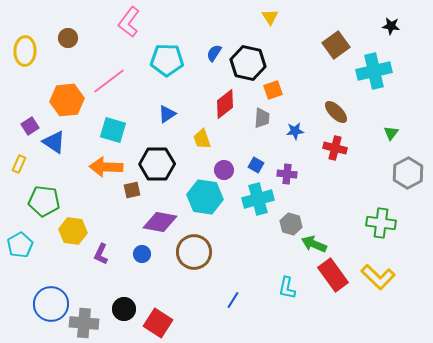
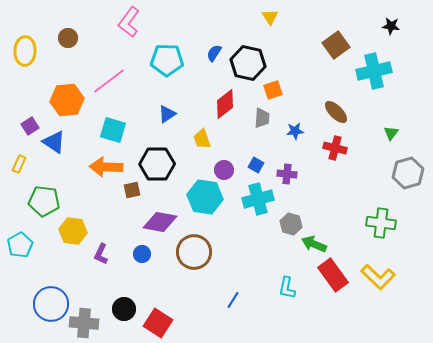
gray hexagon at (408, 173): rotated 12 degrees clockwise
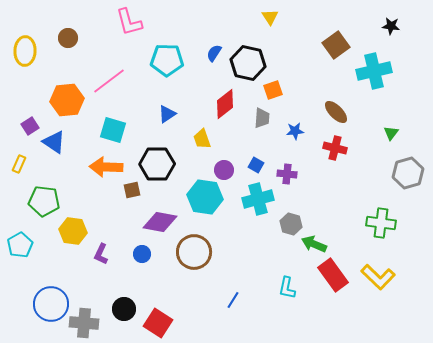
pink L-shape at (129, 22): rotated 52 degrees counterclockwise
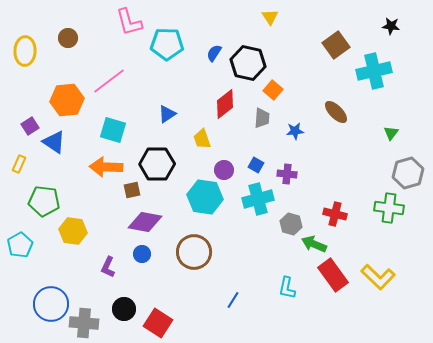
cyan pentagon at (167, 60): moved 16 px up
orange square at (273, 90): rotated 30 degrees counterclockwise
red cross at (335, 148): moved 66 px down
purple diamond at (160, 222): moved 15 px left
green cross at (381, 223): moved 8 px right, 15 px up
purple L-shape at (101, 254): moved 7 px right, 13 px down
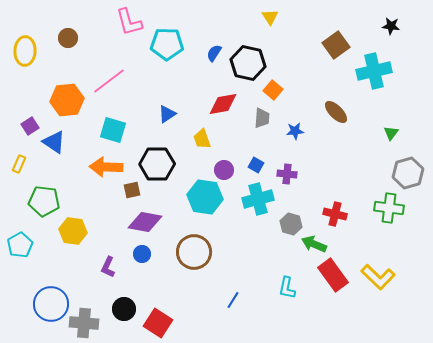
red diamond at (225, 104): moved 2 px left; rotated 28 degrees clockwise
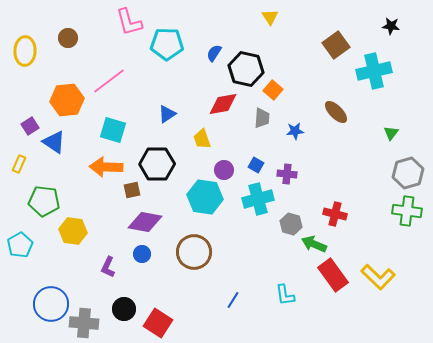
black hexagon at (248, 63): moved 2 px left, 6 px down
green cross at (389, 208): moved 18 px right, 3 px down
cyan L-shape at (287, 288): moved 2 px left, 7 px down; rotated 20 degrees counterclockwise
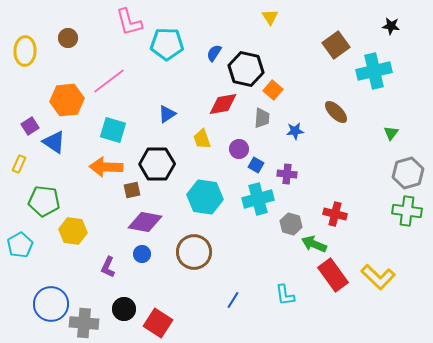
purple circle at (224, 170): moved 15 px right, 21 px up
